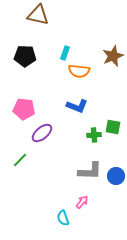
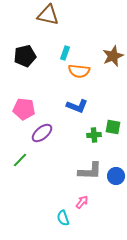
brown triangle: moved 10 px right
black pentagon: rotated 15 degrees counterclockwise
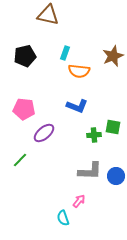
purple ellipse: moved 2 px right
pink arrow: moved 3 px left, 1 px up
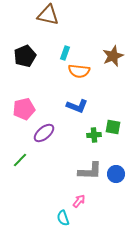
black pentagon: rotated 10 degrees counterclockwise
pink pentagon: rotated 20 degrees counterclockwise
blue circle: moved 2 px up
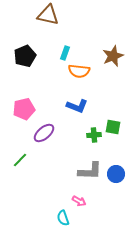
pink arrow: rotated 80 degrees clockwise
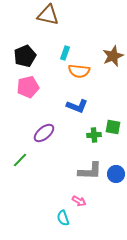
pink pentagon: moved 4 px right, 22 px up
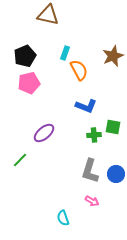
orange semicircle: moved 1 px up; rotated 125 degrees counterclockwise
pink pentagon: moved 1 px right, 4 px up
blue L-shape: moved 9 px right
gray L-shape: rotated 105 degrees clockwise
pink arrow: moved 13 px right
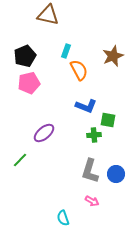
cyan rectangle: moved 1 px right, 2 px up
green square: moved 5 px left, 7 px up
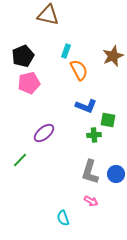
black pentagon: moved 2 px left
gray L-shape: moved 1 px down
pink arrow: moved 1 px left
